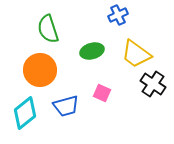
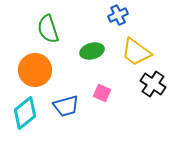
yellow trapezoid: moved 2 px up
orange circle: moved 5 px left
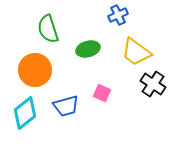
green ellipse: moved 4 px left, 2 px up
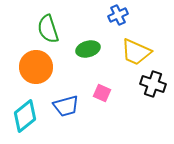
yellow trapezoid: rotated 12 degrees counterclockwise
orange circle: moved 1 px right, 3 px up
black cross: rotated 15 degrees counterclockwise
cyan diamond: moved 3 px down
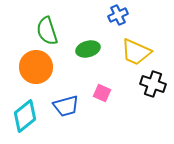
green semicircle: moved 1 px left, 2 px down
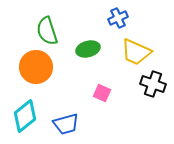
blue cross: moved 3 px down
blue trapezoid: moved 18 px down
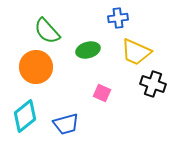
blue cross: rotated 18 degrees clockwise
green semicircle: rotated 24 degrees counterclockwise
green ellipse: moved 1 px down
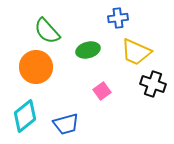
pink square: moved 2 px up; rotated 30 degrees clockwise
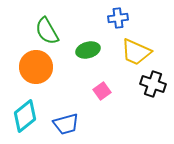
green semicircle: rotated 12 degrees clockwise
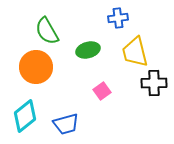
yellow trapezoid: moved 1 px left; rotated 52 degrees clockwise
black cross: moved 1 px right, 1 px up; rotated 20 degrees counterclockwise
